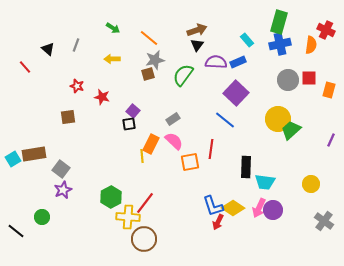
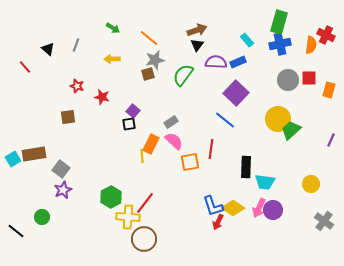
red cross at (326, 30): moved 5 px down
gray rectangle at (173, 119): moved 2 px left, 3 px down
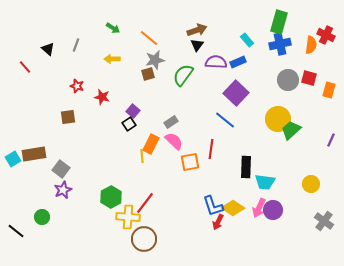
red square at (309, 78): rotated 14 degrees clockwise
black square at (129, 124): rotated 24 degrees counterclockwise
